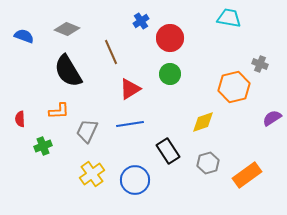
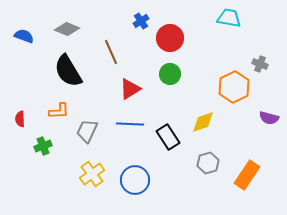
orange hexagon: rotated 12 degrees counterclockwise
purple semicircle: moved 3 px left; rotated 132 degrees counterclockwise
blue line: rotated 12 degrees clockwise
black rectangle: moved 14 px up
orange rectangle: rotated 20 degrees counterclockwise
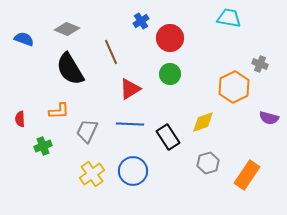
blue semicircle: moved 3 px down
black semicircle: moved 2 px right, 2 px up
blue circle: moved 2 px left, 9 px up
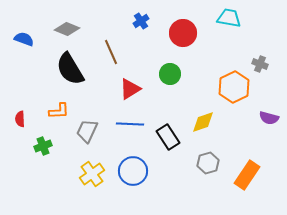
red circle: moved 13 px right, 5 px up
